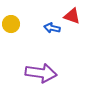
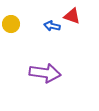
blue arrow: moved 2 px up
purple arrow: moved 4 px right
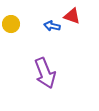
purple arrow: rotated 60 degrees clockwise
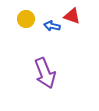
yellow circle: moved 15 px right, 5 px up
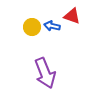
yellow circle: moved 6 px right, 8 px down
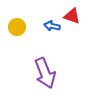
yellow circle: moved 15 px left
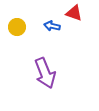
red triangle: moved 2 px right, 3 px up
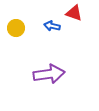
yellow circle: moved 1 px left, 1 px down
purple arrow: moved 4 px right, 1 px down; rotated 76 degrees counterclockwise
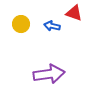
yellow circle: moved 5 px right, 4 px up
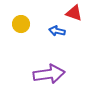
blue arrow: moved 5 px right, 5 px down
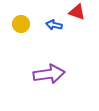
red triangle: moved 3 px right, 1 px up
blue arrow: moved 3 px left, 6 px up
